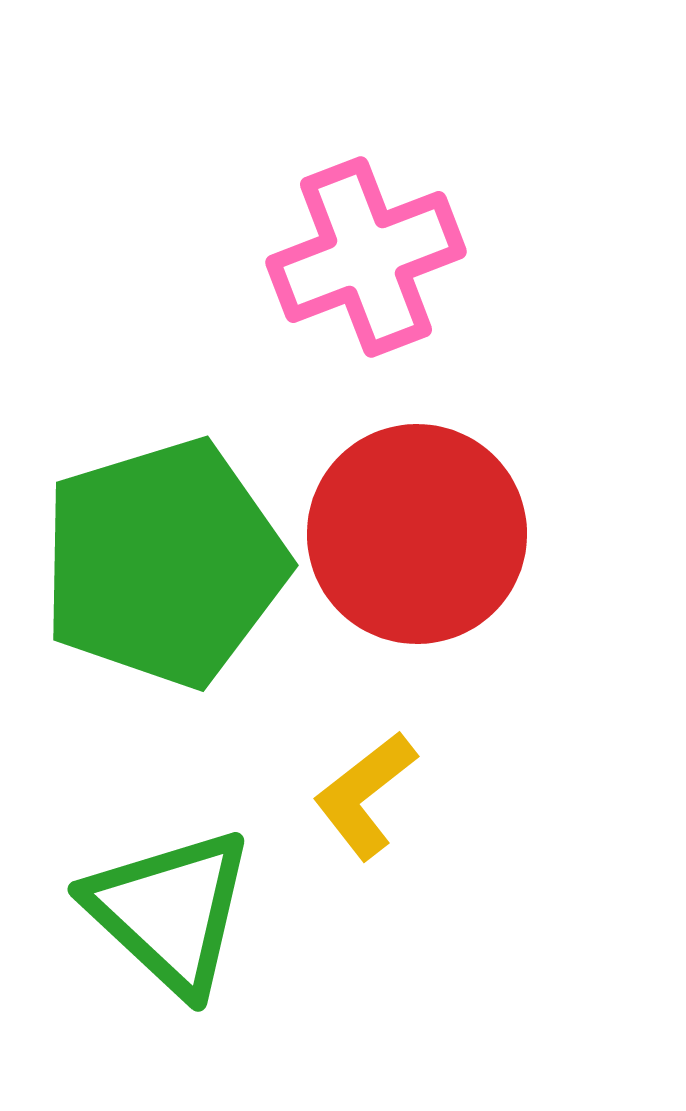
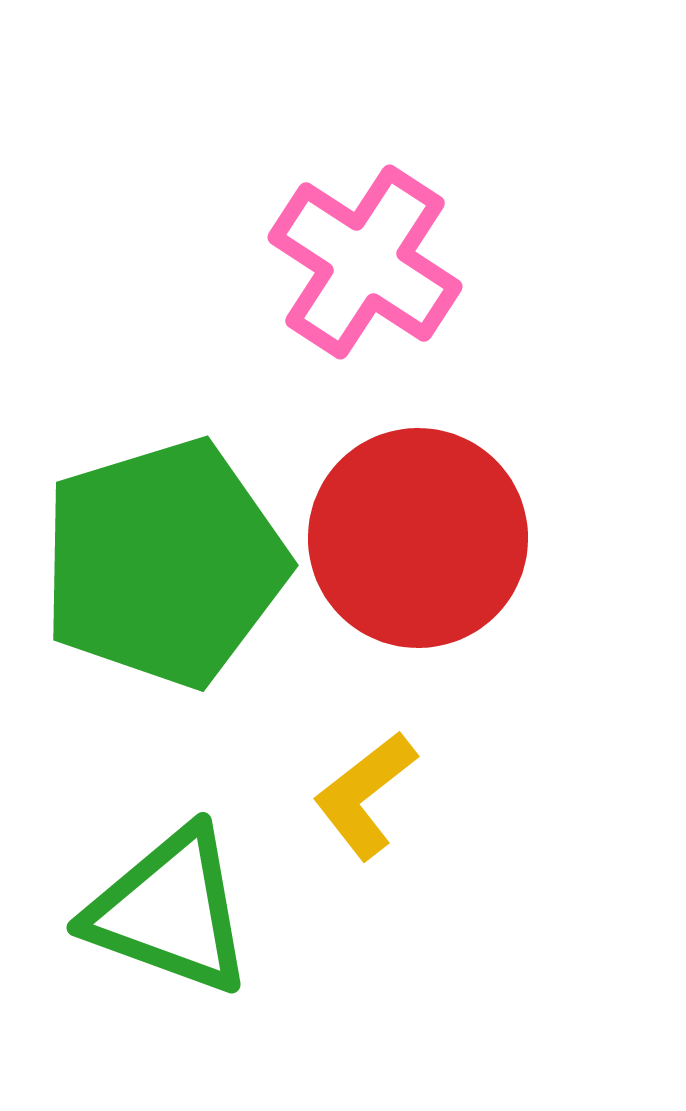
pink cross: moved 1 px left, 5 px down; rotated 36 degrees counterclockwise
red circle: moved 1 px right, 4 px down
green triangle: rotated 23 degrees counterclockwise
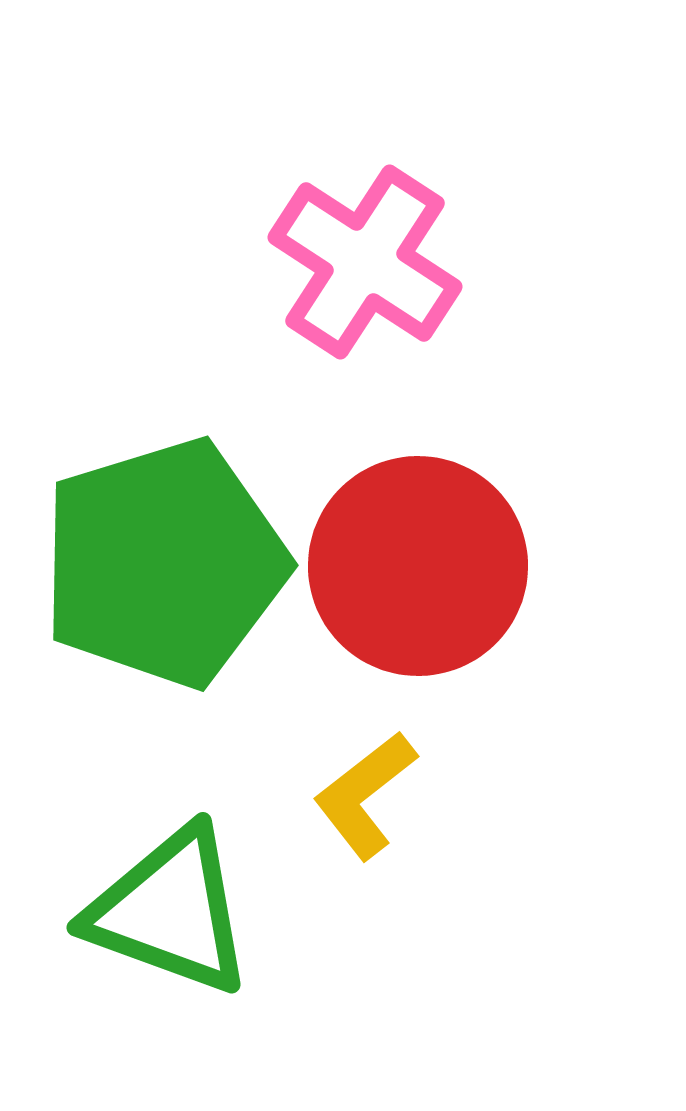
red circle: moved 28 px down
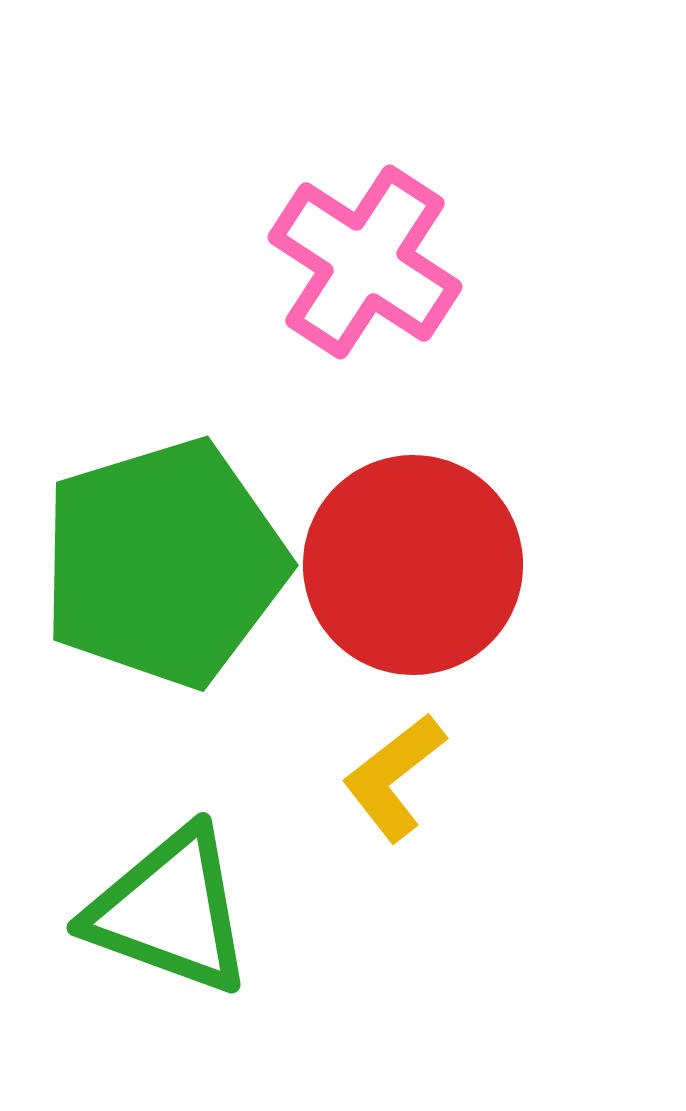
red circle: moved 5 px left, 1 px up
yellow L-shape: moved 29 px right, 18 px up
